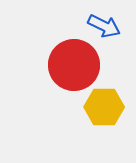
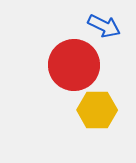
yellow hexagon: moved 7 px left, 3 px down
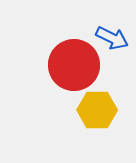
blue arrow: moved 8 px right, 12 px down
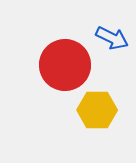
red circle: moved 9 px left
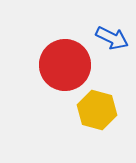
yellow hexagon: rotated 15 degrees clockwise
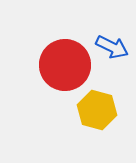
blue arrow: moved 9 px down
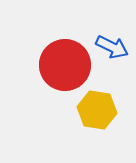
yellow hexagon: rotated 6 degrees counterclockwise
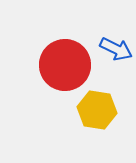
blue arrow: moved 4 px right, 2 px down
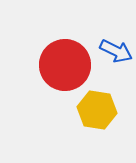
blue arrow: moved 2 px down
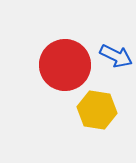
blue arrow: moved 5 px down
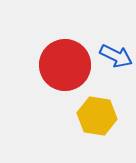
yellow hexagon: moved 6 px down
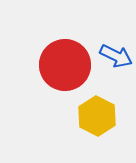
yellow hexagon: rotated 18 degrees clockwise
